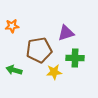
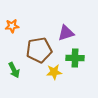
green arrow: rotated 133 degrees counterclockwise
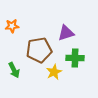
yellow star: rotated 21 degrees counterclockwise
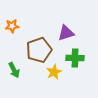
brown pentagon: rotated 10 degrees counterclockwise
